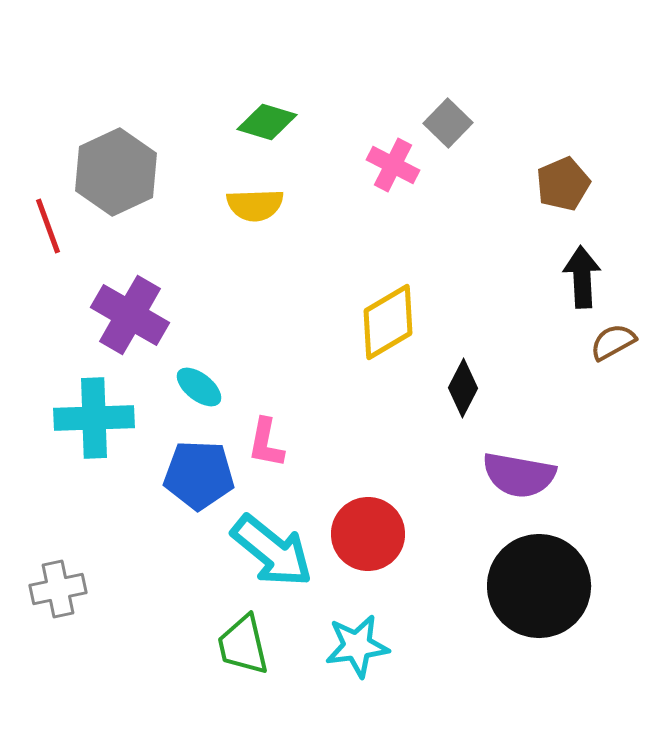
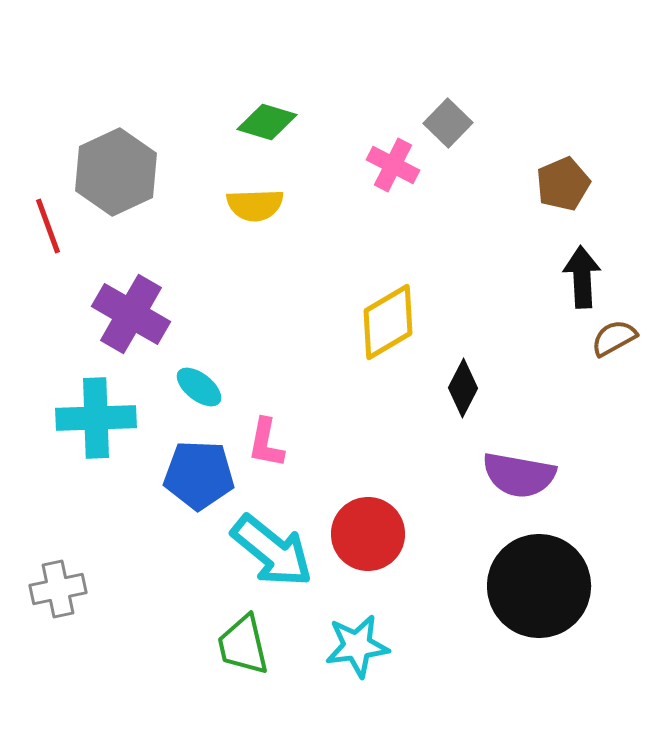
purple cross: moved 1 px right, 1 px up
brown semicircle: moved 1 px right, 4 px up
cyan cross: moved 2 px right
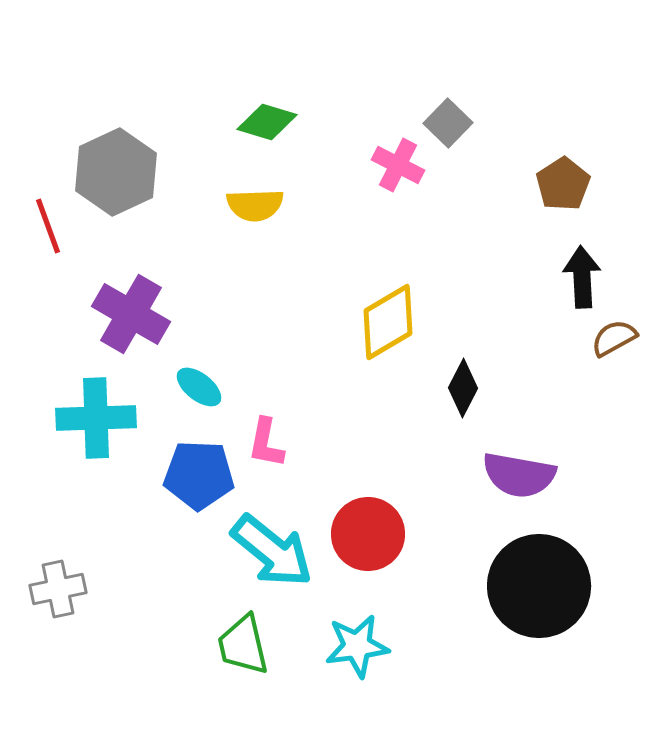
pink cross: moved 5 px right
brown pentagon: rotated 10 degrees counterclockwise
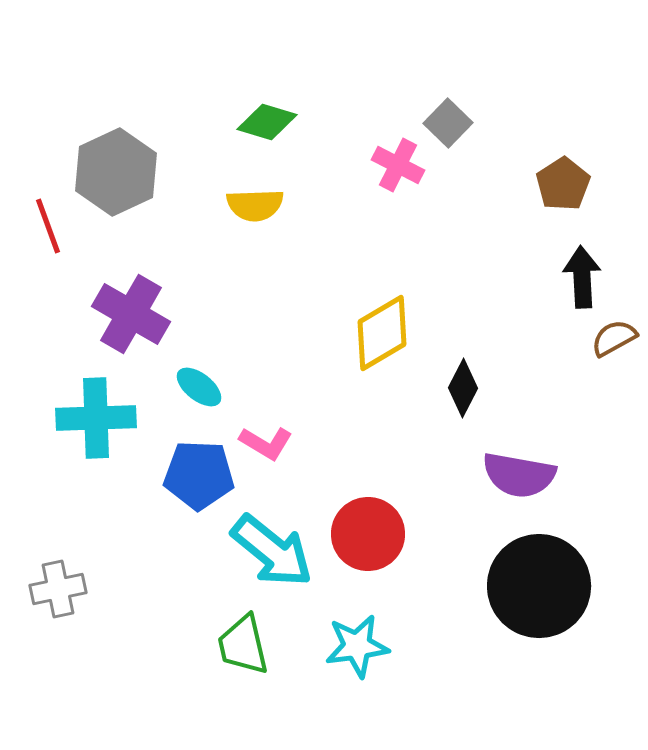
yellow diamond: moved 6 px left, 11 px down
pink L-shape: rotated 70 degrees counterclockwise
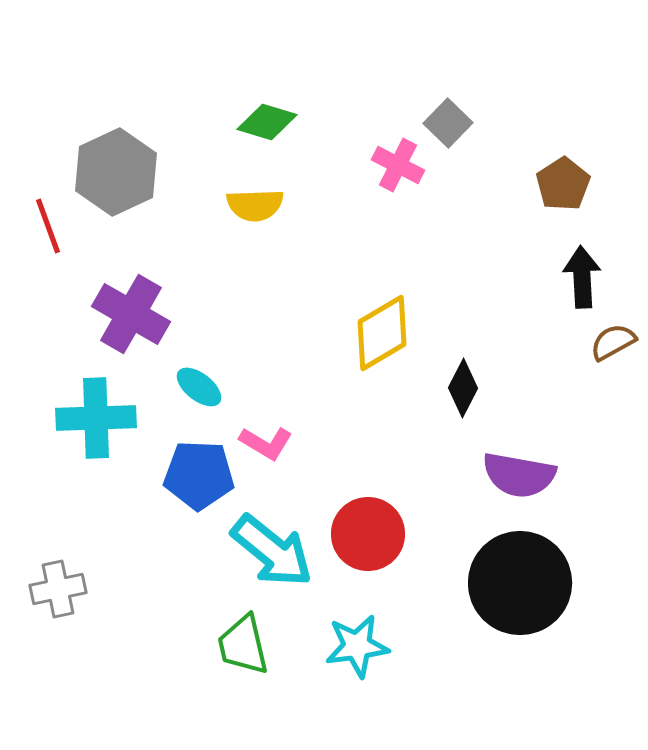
brown semicircle: moved 1 px left, 4 px down
black circle: moved 19 px left, 3 px up
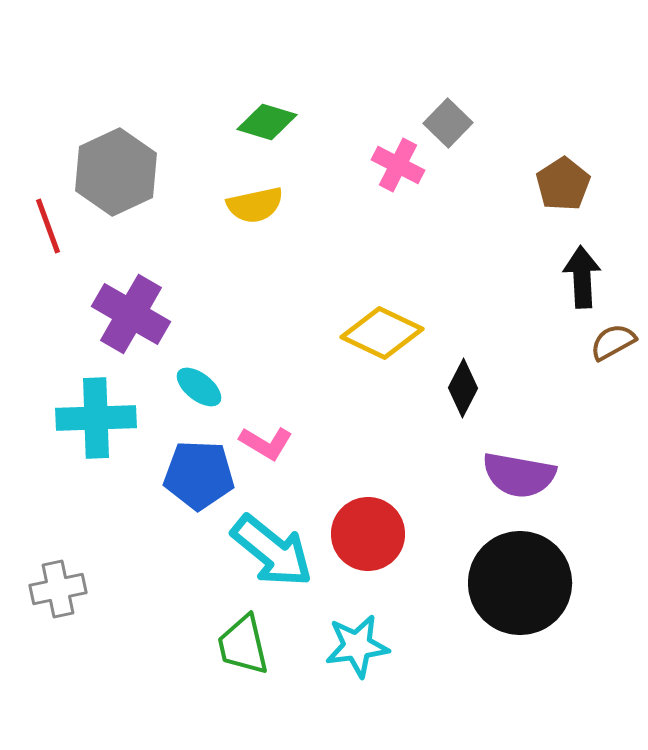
yellow semicircle: rotated 10 degrees counterclockwise
yellow diamond: rotated 56 degrees clockwise
